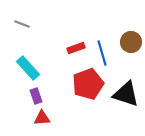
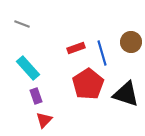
red pentagon: rotated 12 degrees counterclockwise
red triangle: moved 2 px right, 2 px down; rotated 42 degrees counterclockwise
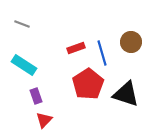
cyan rectangle: moved 4 px left, 3 px up; rotated 15 degrees counterclockwise
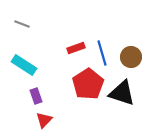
brown circle: moved 15 px down
black triangle: moved 4 px left, 1 px up
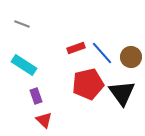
blue line: rotated 25 degrees counterclockwise
red pentagon: rotated 20 degrees clockwise
black triangle: rotated 36 degrees clockwise
red triangle: rotated 30 degrees counterclockwise
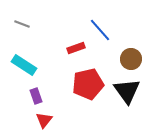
blue line: moved 2 px left, 23 px up
brown circle: moved 2 px down
black triangle: moved 5 px right, 2 px up
red triangle: rotated 24 degrees clockwise
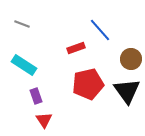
red triangle: rotated 12 degrees counterclockwise
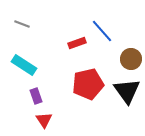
blue line: moved 2 px right, 1 px down
red rectangle: moved 1 px right, 5 px up
